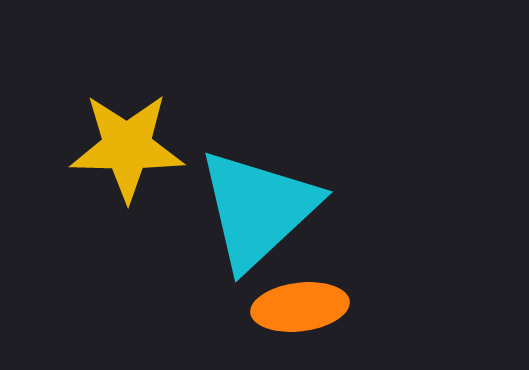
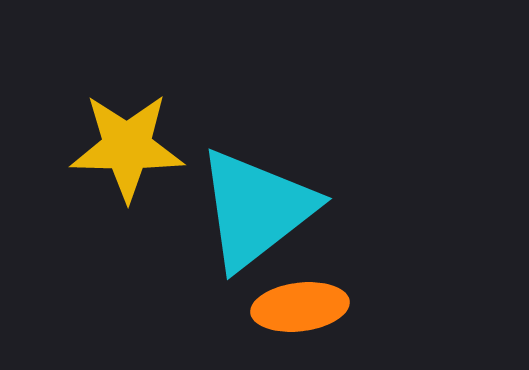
cyan triangle: moved 2 px left; rotated 5 degrees clockwise
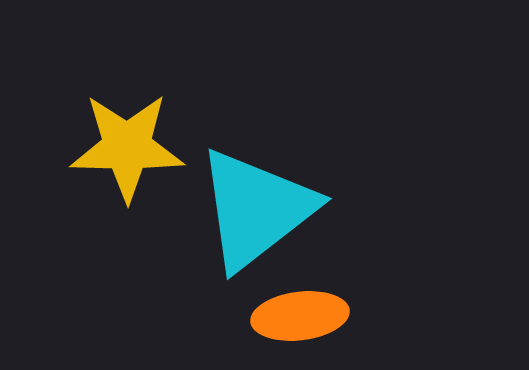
orange ellipse: moved 9 px down
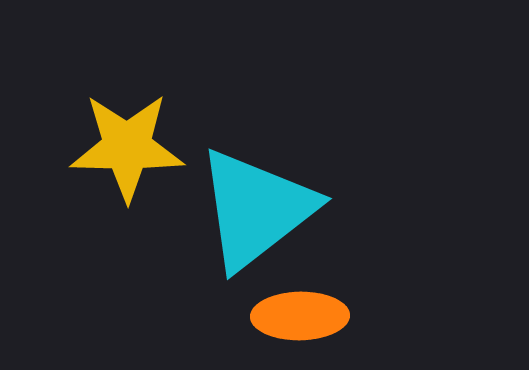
orange ellipse: rotated 6 degrees clockwise
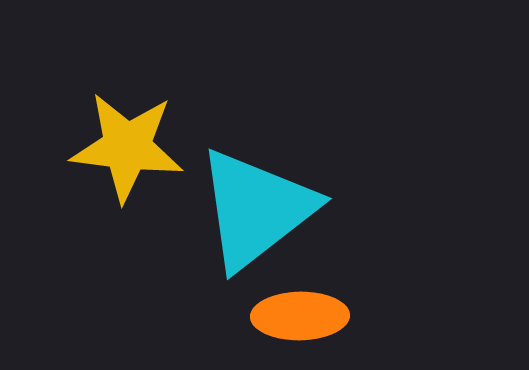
yellow star: rotated 6 degrees clockwise
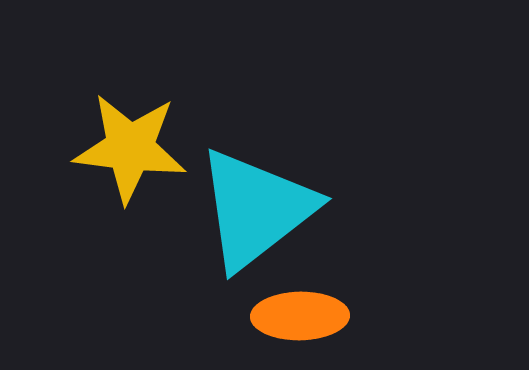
yellow star: moved 3 px right, 1 px down
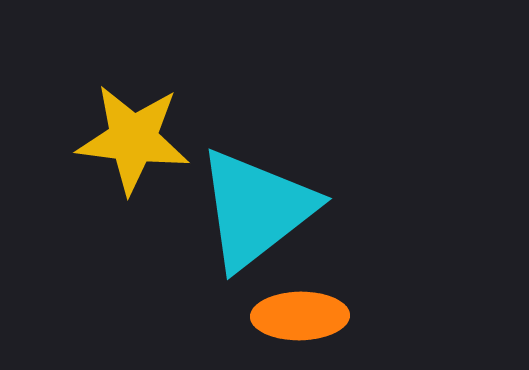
yellow star: moved 3 px right, 9 px up
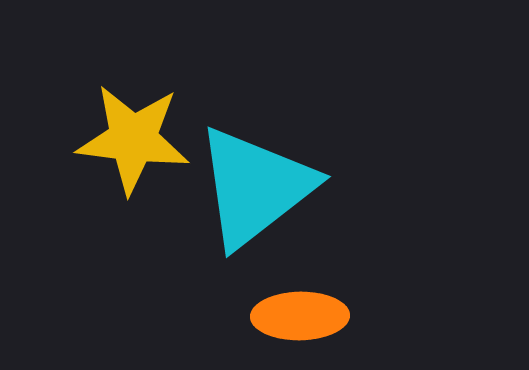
cyan triangle: moved 1 px left, 22 px up
